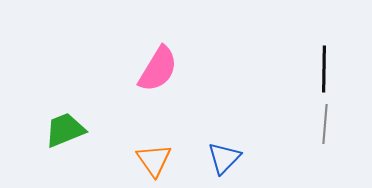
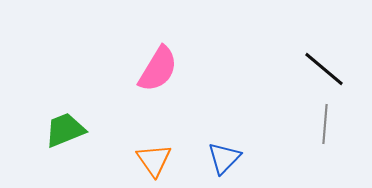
black line: rotated 51 degrees counterclockwise
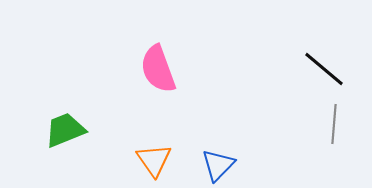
pink semicircle: rotated 129 degrees clockwise
gray line: moved 9 px right
blue triangle: moved 6 px left, 7 px down
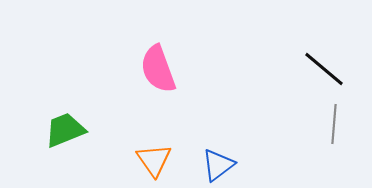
blue triangle: rotated 9 degrees clockwise
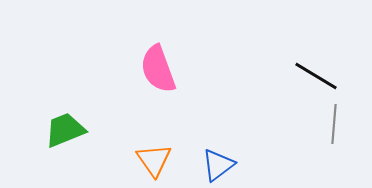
black line: moved 8 px left, 7 px down; rotated 9 degrees counterclockwise
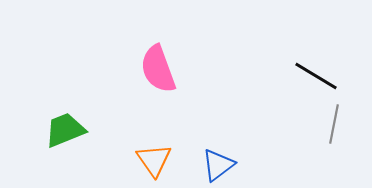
gray line: rotated 6 degrees clockwise
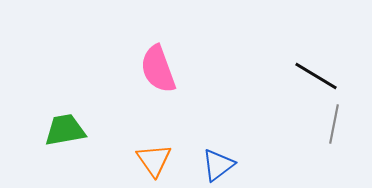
green trapezoid: rotated 12 degrees clockwise
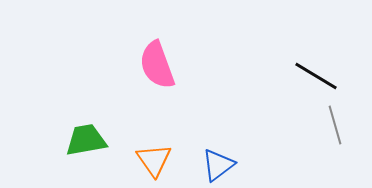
pink semicircle: moved 1 px left, 4 px up
gray line: moved 1 px right, 1 px down; rotated 27 degrees counterclockwise
green trapezoid: moved 21 px right, 10 px down
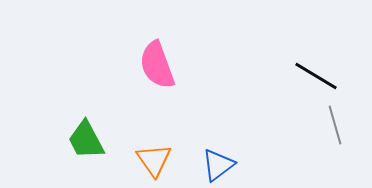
green trapezoid: rotated 108 degrees counterclockwise
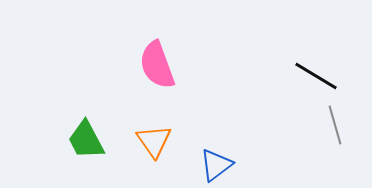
orange triangle: moved 19 px up
blue triangle: moved 2 px left
